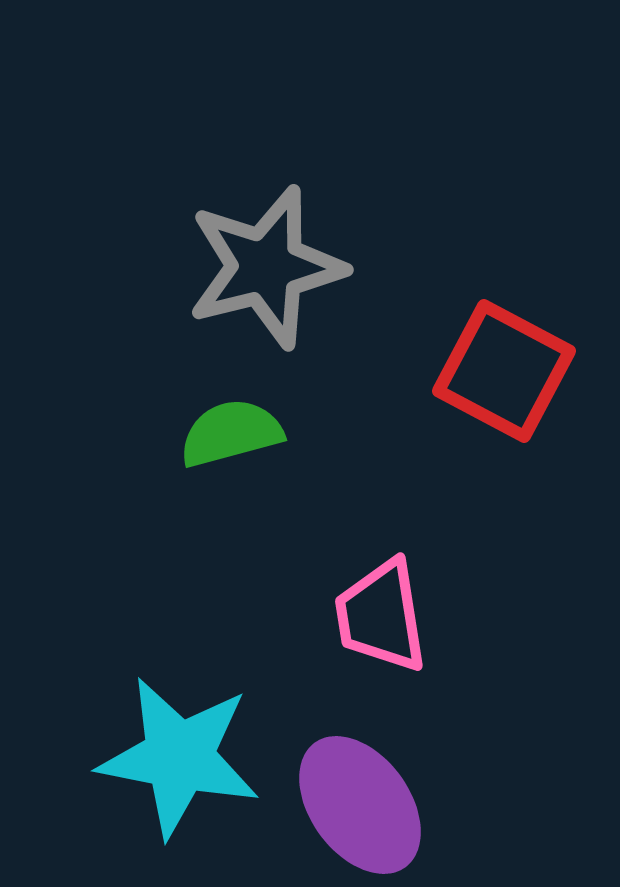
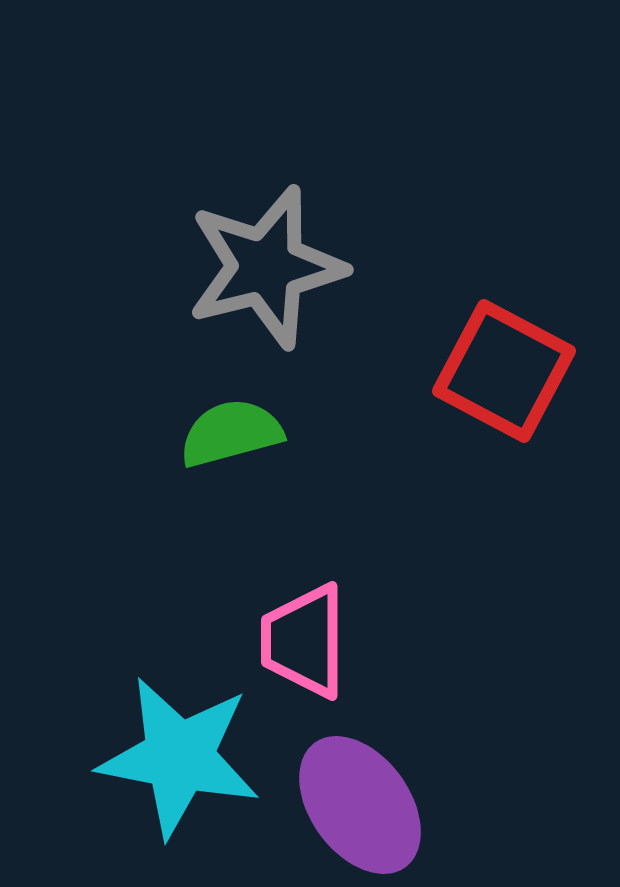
pink trapezoid: moved 77 px left, 25 px down; rotated 9 degrees clockwise
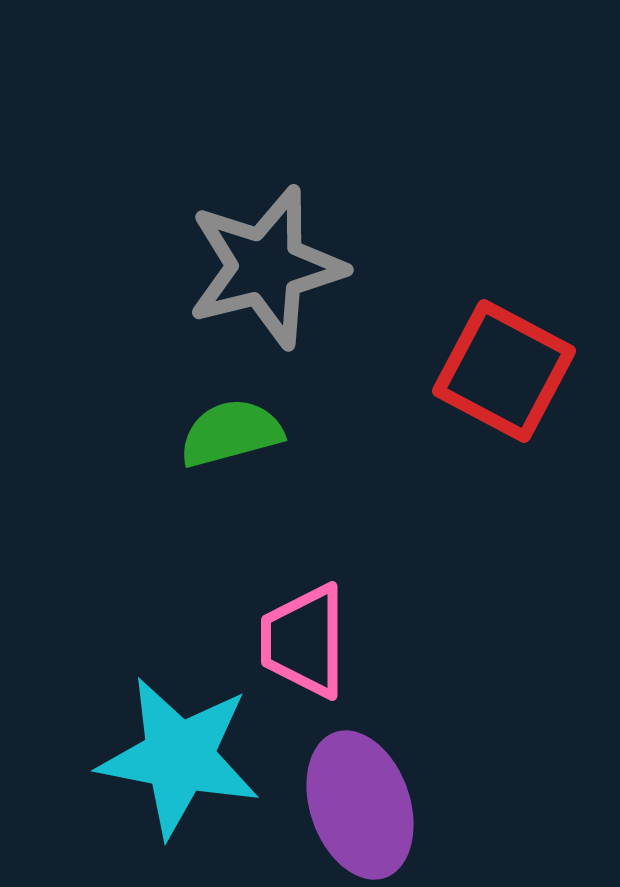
purple ellipse: rotated 17 degrees clockwise
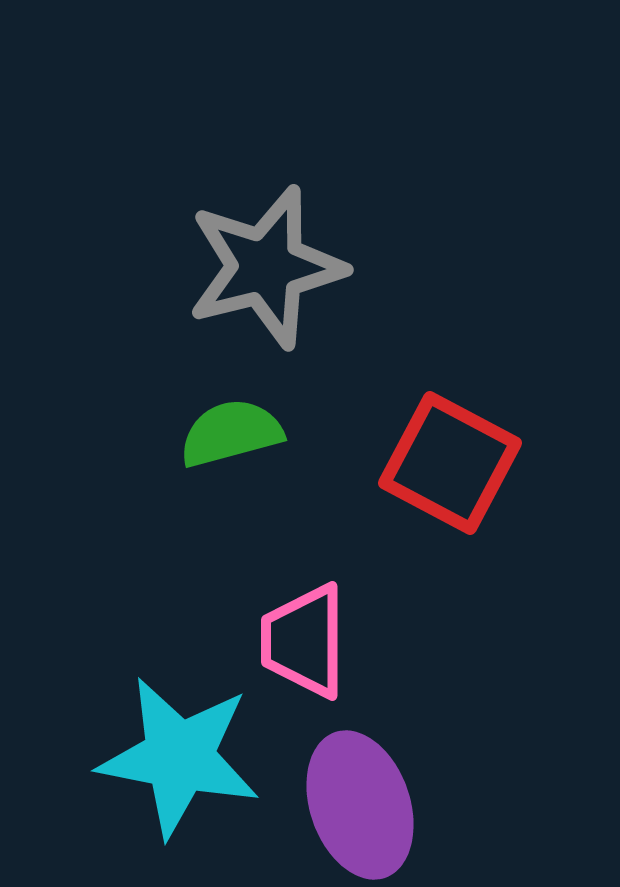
red square: moved 54 px left, 92 px down
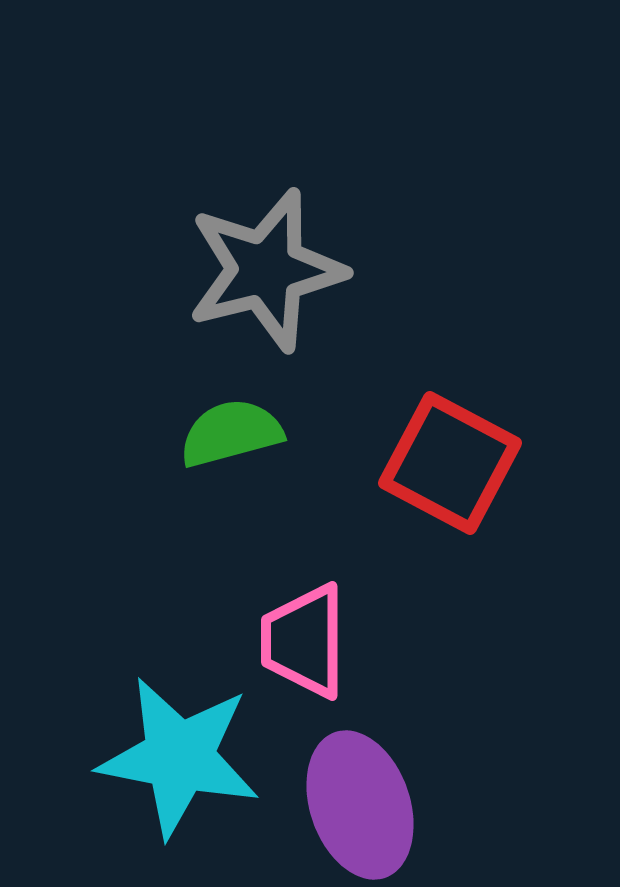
gray star: moved 3 px down
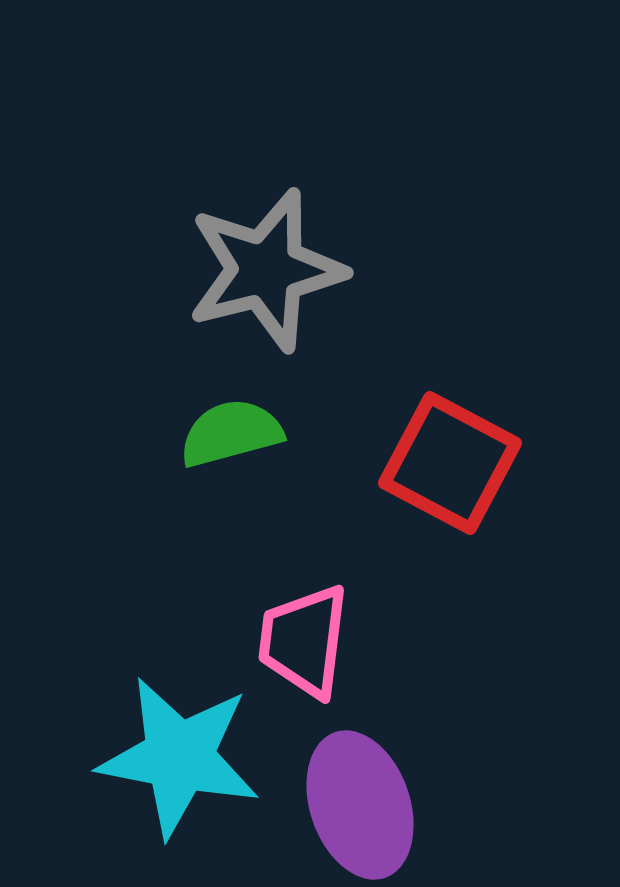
pink trapezoid: rotated 7 degrees clockwise
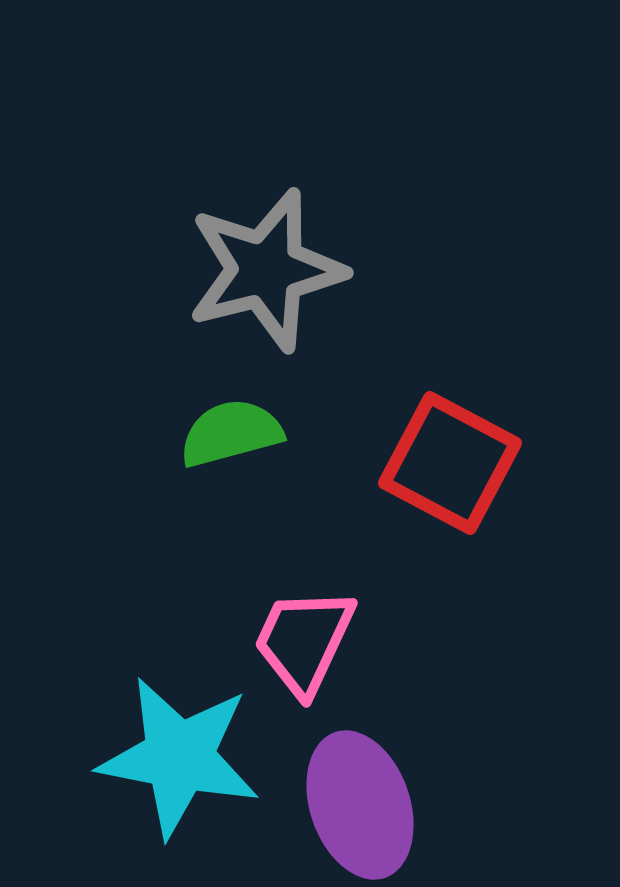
pink trapezoid: rotated 18 degrees clockwise
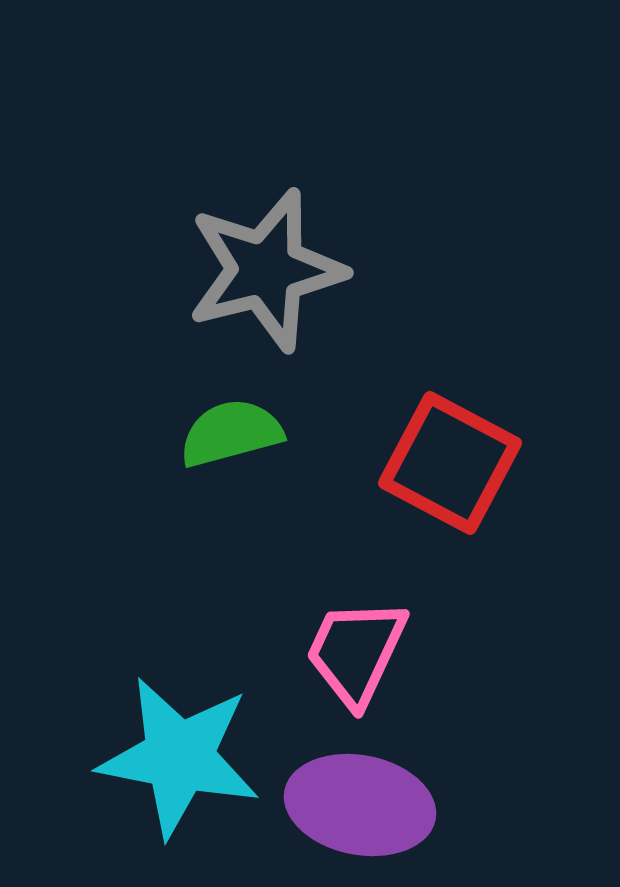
pink trapezoid: moved 52 px right, 11 px down
purple ellipse: rotated 60 degrees counterclockwise
